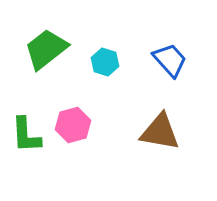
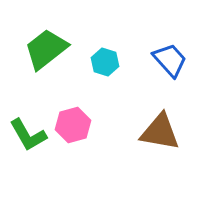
green L-shape: moved 2 px right; rotated 27 degrees counterclockwise
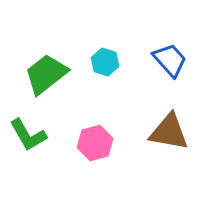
green trapezoid: moved 25 px down
pink hexagon: moved 22 px right, 18 px down
brown triangle: moved 9 px right
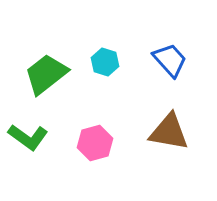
green L-shape: moved 2 px down; rotated 24 degrees counterclockwise
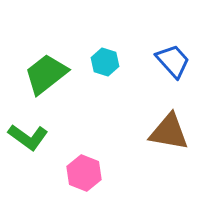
blue trapezoid: moved 3 px right, 1 px down
pink hexagon: moved 11 px left, 30 px down; rotated 24 degrees counterclockwise
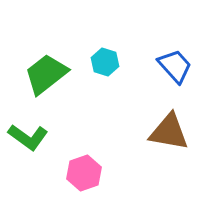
blue trapezoid: moved 2 px right, 5 px down
pink hexagon: rotated 20 degrees clockwise
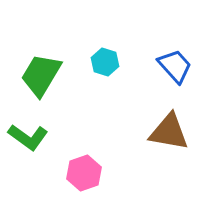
green trapezoid: moved 5 px left, 1 px down; rotated 21 degrees counterclockwise
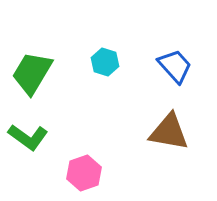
green trapezoid: moved 9 px left, 2 px up
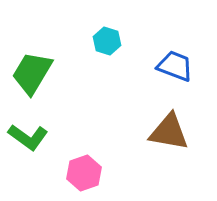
cyan hexagon: moved 2 px right, 21 px up
blue trapezoid: rotated 27 degrees counterclockwise
